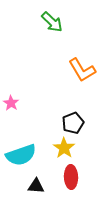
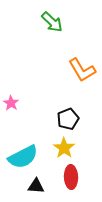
black pentagon: moved 5 px left, 4 px up
cyan semicircle: moved 2 px right, 2 px down; rotated 8 degrees counterclockwise
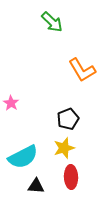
yellow star: rotated 20 degrees clockwise
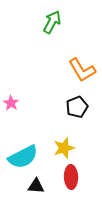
green arrow: rotated 105 degrees counterclockwise
black pentagon: moved 9 px right, 12 px up
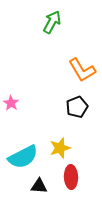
yellow star: moved 4 px left
black triangle: moved 3 px right
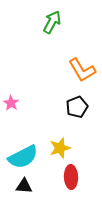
black triangle: moved 15 px left
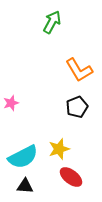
orange L-shape: moved 3 px left
pink star: rotated 21 degrees clockwise
yellow star: moved 1 px left, 1 px down
red ellipse: rotated 50 degrees counterclockwise
black triangle: moved 1 px right
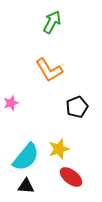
orange L-shape: moved 30 px left
cyan semicircle: moved 3 px right; rotated 24 degrees counterclockwise
black triangle: moved 1 px right
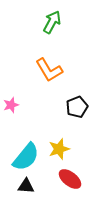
pink star: moved 2 px down
red ellipse: moved 1 px left, 2 px down
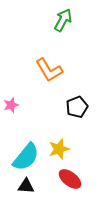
green arrow: moved 11 px right, 2 px up
